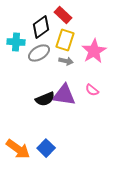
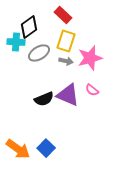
black diamond: moved 12 px left
yellow rectangle: moved 1 px right, 1 px down
pink star: moved 4 px left, 7 px down; rotated 15 degrees clockwise
purple triangle: moved 4 px right; rotated 15 degrees clockwise
black semicircle: moved 1 px left
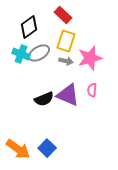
cyan cross: moved 5 px right, 12 px down; rotated 18 degrees clockwise
pink semicircle: rotated 56 degrees clockwise
blue square: moved 1 px right
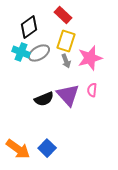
cyan cross: moved 2 px up
gray arrow: rotated 56 degrees clockwise
purple triangle: rotated 25 degrees clockwise
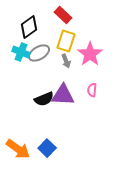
pink star: moved 4 px up; rotated 20 degrees counterclockwise
purple triangle: moved 5 px left; rotated 45 degrees counterclockwise
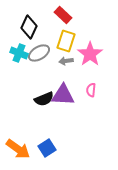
black diamond: rotated 30 degrees counterclockwise
cyan cross: moved 2 px left, 1 px down
gray arrow: rotated 104 degrees clockwise
pink semicircle: moved 1 px left
blue square: rotated 12 degrees clockwise
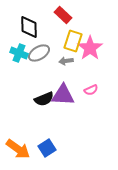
black diamond: rotated 25 degrees counterclockwise
yellow rectangle: moved 7 px right
pink star: moved 6 px up
pink semicircle: rotated 120 degrees counterclockwise
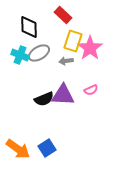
cyan cross: moved 1 px right, 2 px down
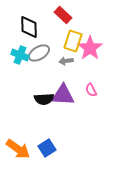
pink semicircle: rotated 88 degrees clockwise
black semicircle: rotated 18 degrees clockwise
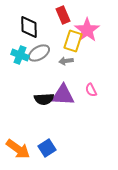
red rectangle: rotated 24 degrees clockwise
pink star: moved 3 px left, 18 px up
